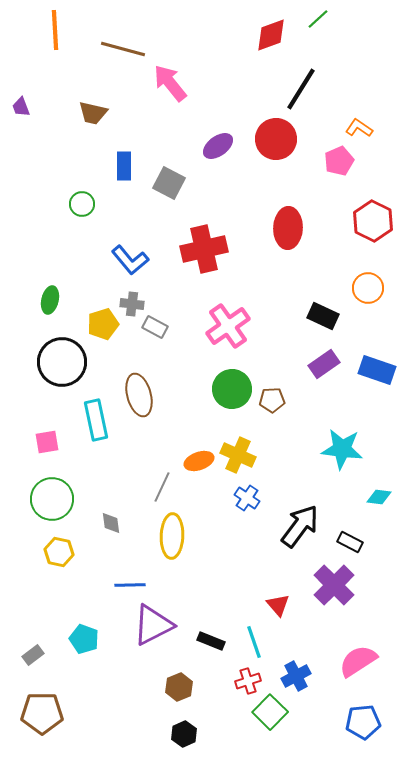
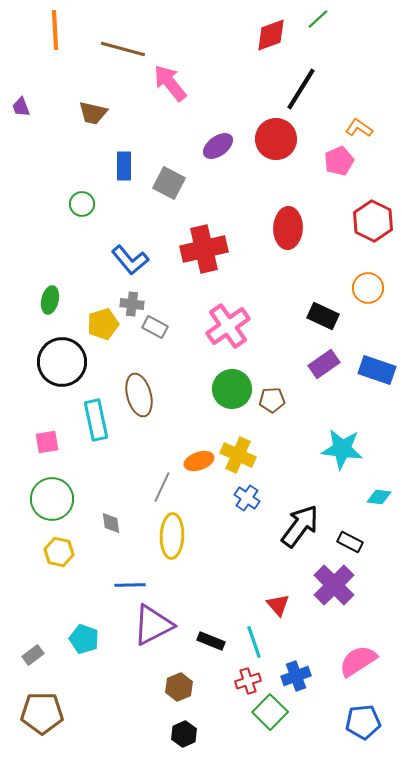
blue cross at (296, 676): rotated 8 degrees clockwise
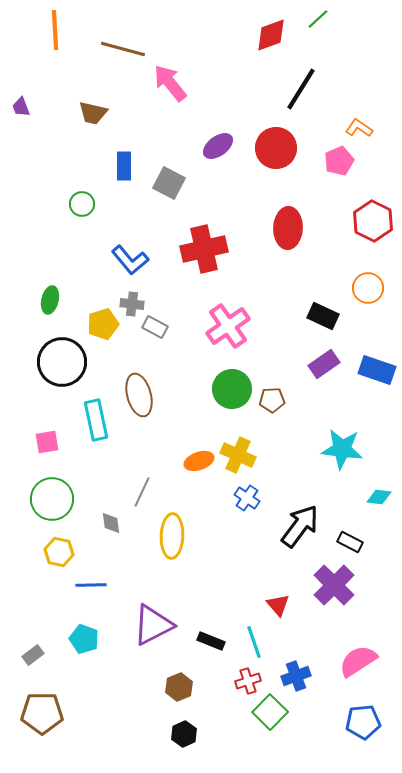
red circle at (276, 139): moved 9 px down
gray line at (162, 487): moved 20 px left, 5 px down
blue line at (130, 585): moved 39 px left
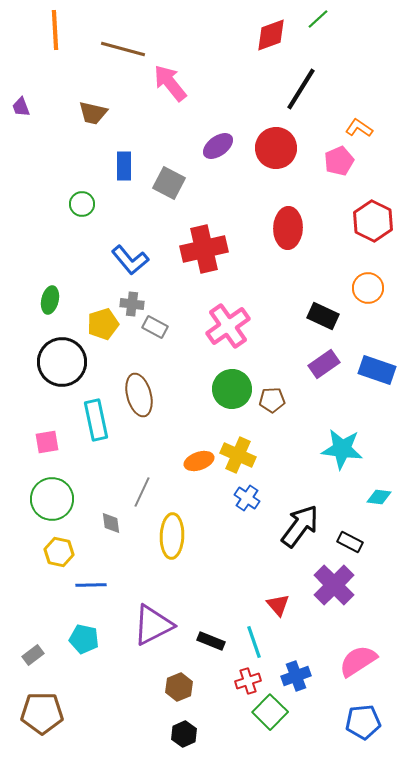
cyan pentagon at (84, 639): rotated 8 degrees counterclockwise
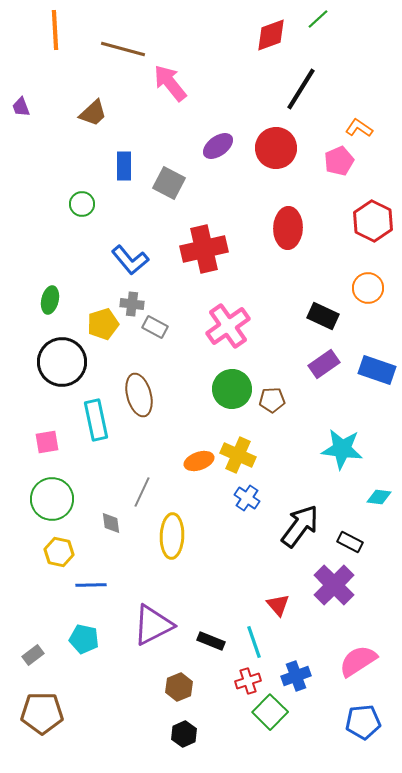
brown trapezoid at (93, 113): rotated 56 degrees counterclockwise
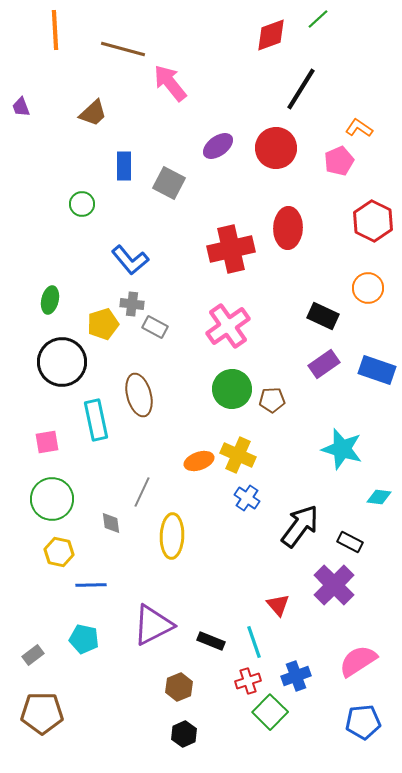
red cross at (204, 249): moved 27 px right
cyan star at (342, 449): rotated 9 degrees clockwise
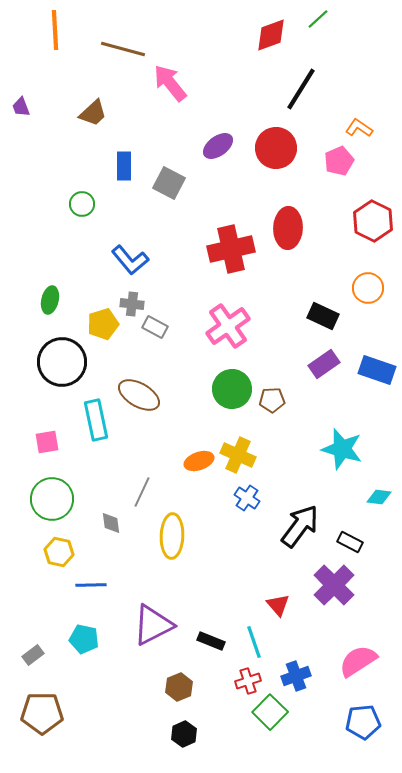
brown ellipse at (139, 395): rotated 45 degrees counterclockwise
